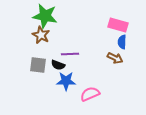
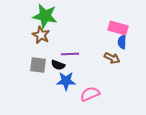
pink rectangle: moved 3 px down
brown arrow: moved 3 px left
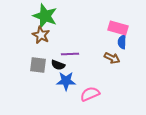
green star: rotated 10 degrees clockwise
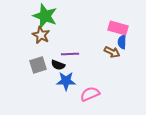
brown arrow: moved 6 px up
gray square: rotated 24 degrees counterclockwise
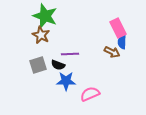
pink rectangle: rotated 48 degrees clockwise
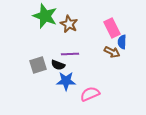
pink rectangle: moved 6 px left
brown star: moved 28 px right, 11 px up
